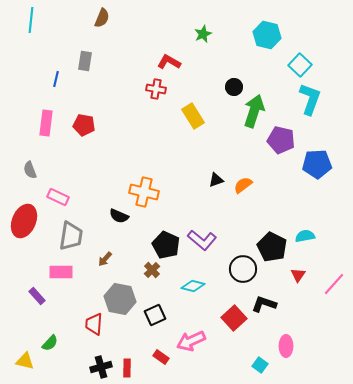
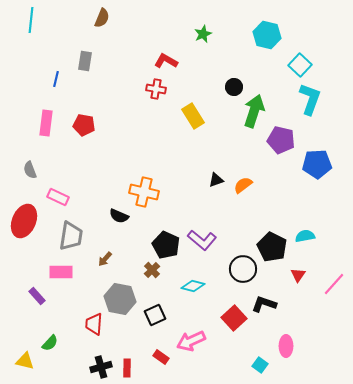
red L-shape at (169, 62): moved 3 px left, 1 px up
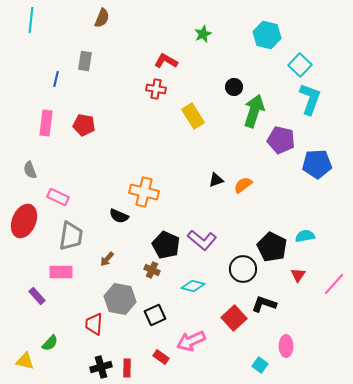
brown arrow at (105, 259): moved 2 px right
brown cross at (152, 270): rotated 21 degrees counterclockwise
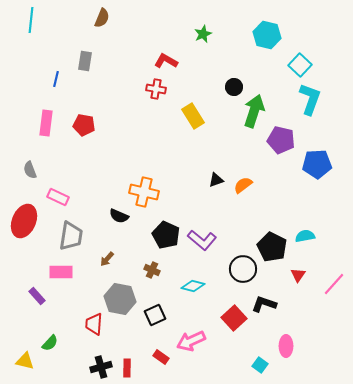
black pentagon at (166, 245): moved 10 px up
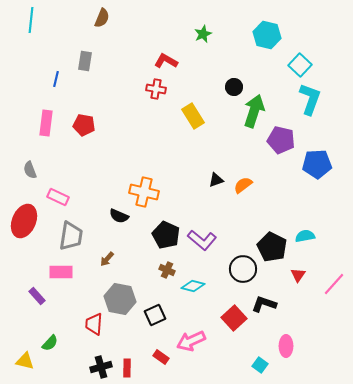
brown cross at (152, 270): moved 15 px right
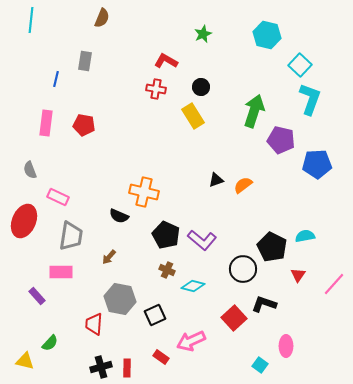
black circle at (234, 87): moved 33 px left
brown arrow at (107, 259): moved 2 px right, 2 px up
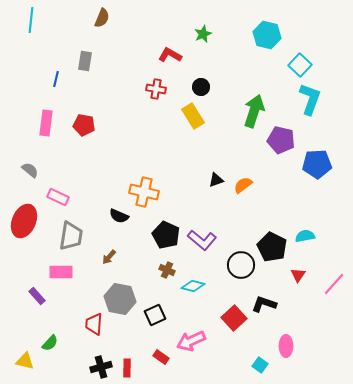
red L-shape at (166, 61): moved 4 px right, 6 px up
gray semicircle at (30, 170): rotated 150 degrees clockwise
black circle at (243, 269): moved 2 px left, 4 px up
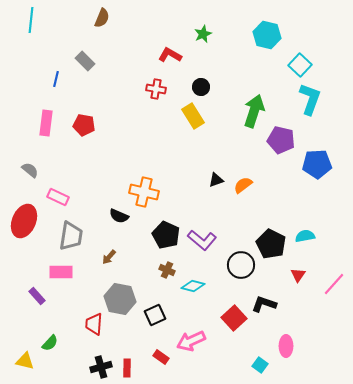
gray rectangle at (85, 61): rotated 54 degrees counterclockwise
black pentagon at (272, 247): moved 1 px left, 3 px up
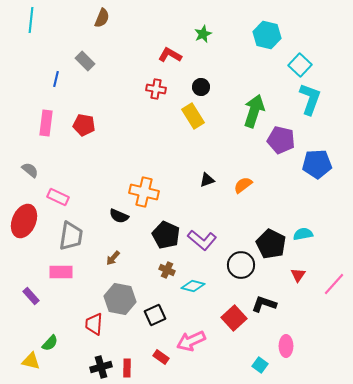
black triangle at (216, 180): moved 9 px left
cyan semicircle at (305, 236): moved 2 px left, 2 px up
brown arrow at (109, 257): moved 4 px right, 1 px down
purple rectangle at (37, 296): moved 6 px left
yellow triangle at (25, 361): moved 6 px right
